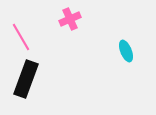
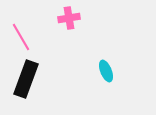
pink cross: moved 1 px left, 1 px up; rotated 15 degrees clockwise
cyan ellipse: moved 20 px left, 20 px down
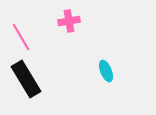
pink cross: moved 3 px down
black rectangle: rotated 51 degrees counterclockwise
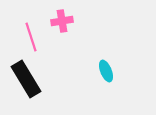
pink cross: moved 7 px left
pink line: moved 10 px right; rotated 12 degrees clockwise
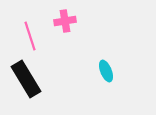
pink cross: moved 3 px right
pink line: moved 1 px left, 1 px up
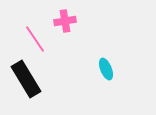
pink line: moved 5 px right, 3 px down; rotated 16 degrees counterclockwise
cyan ellipse: moved 2 px up
